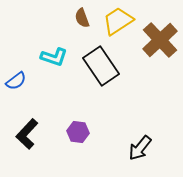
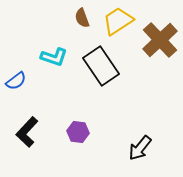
black L-shape: moved 2 px up
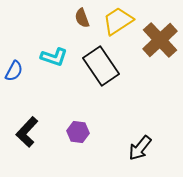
blue semicircle: moved 2 px left, 10 px up; rotated 25 degrees counterclockwise
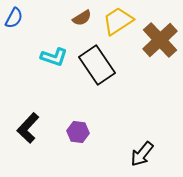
brown semicircle: rotated 102 degrees counterclockwise
black rectangle: moved 4 px left, 1 px up
blue semicircle: moved 53 px up
black L-shape: moved 1 px right, 4 px up
black arrow: moved 2 px right, 6 px down
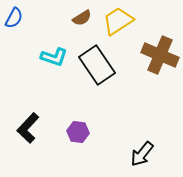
brown cross: moved 15 px down; rotated 24 degrees counterclockwise
